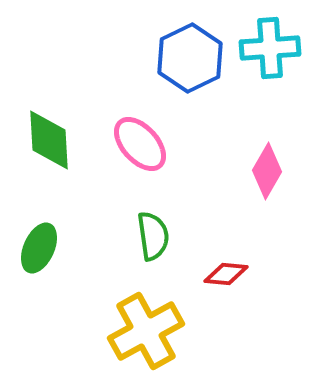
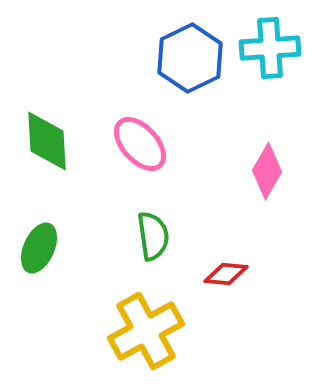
green diamond: moved 2 px left, 1 px down
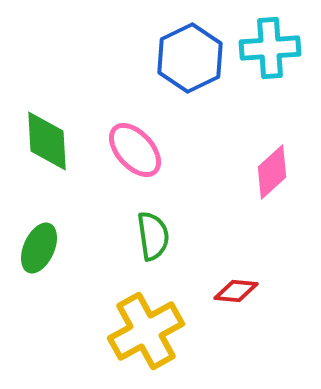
pink ellipse: moved 5 px left, 6 px down
pink diamond: moved 5 px right, 1 px down; rotated 18 degrees clockwise
red diamond: moved 10 px right, 17 px down
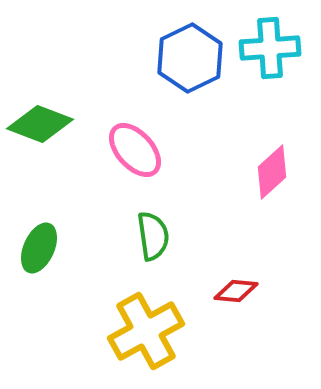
green diamond: moved 7 px left, 17 px up; rotated 66 degrees counterclockwise
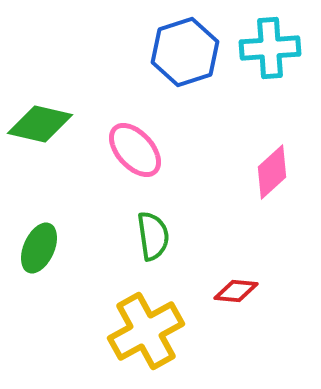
blue hexagon: moved 5 px left, 6 px up; rotated 8 degrees clockwise
green diamond: rotated 8 degrees counterclockwise
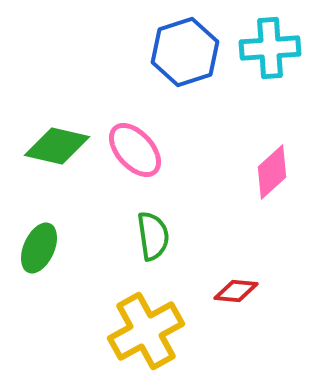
green diamond: moved 17 px right, 22 px down
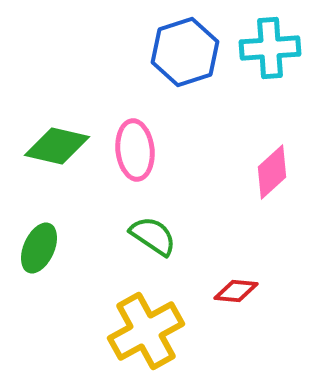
pink ellipse: rotated 36 degrees clockwise
green semicircle: rotated 48 degrees counterclockwise
